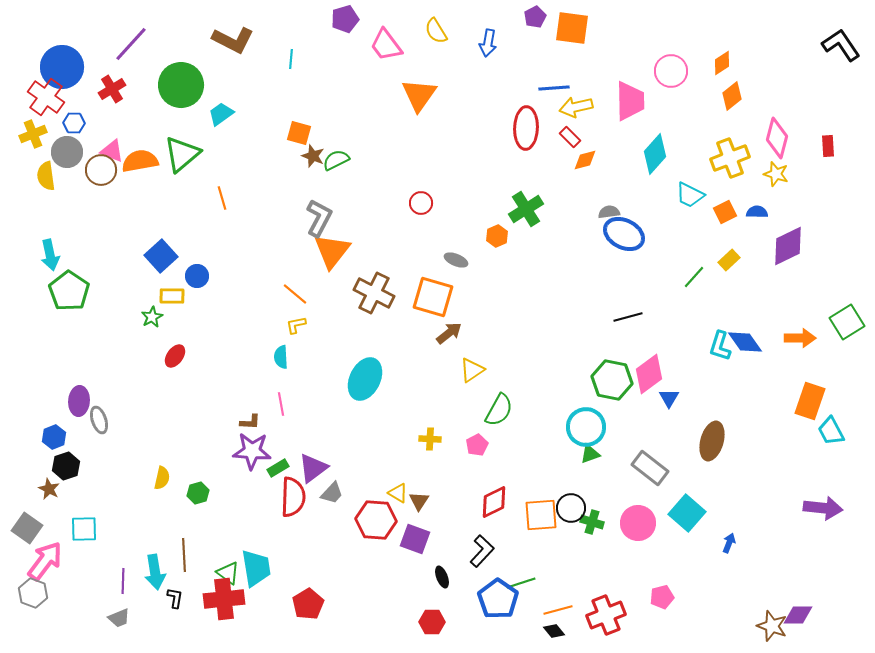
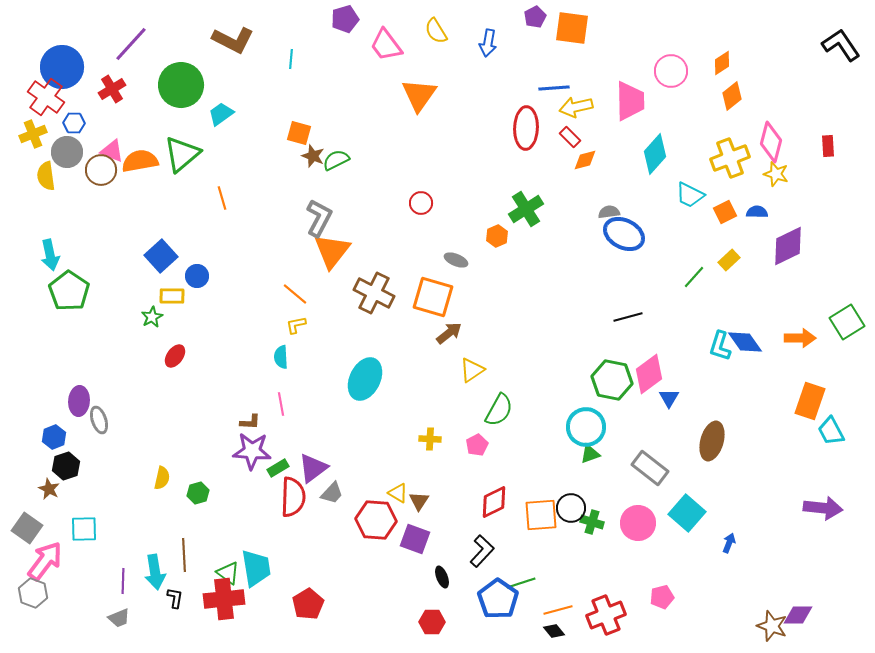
pink diamond at (777, 138): moved 6 px left, 4 px down
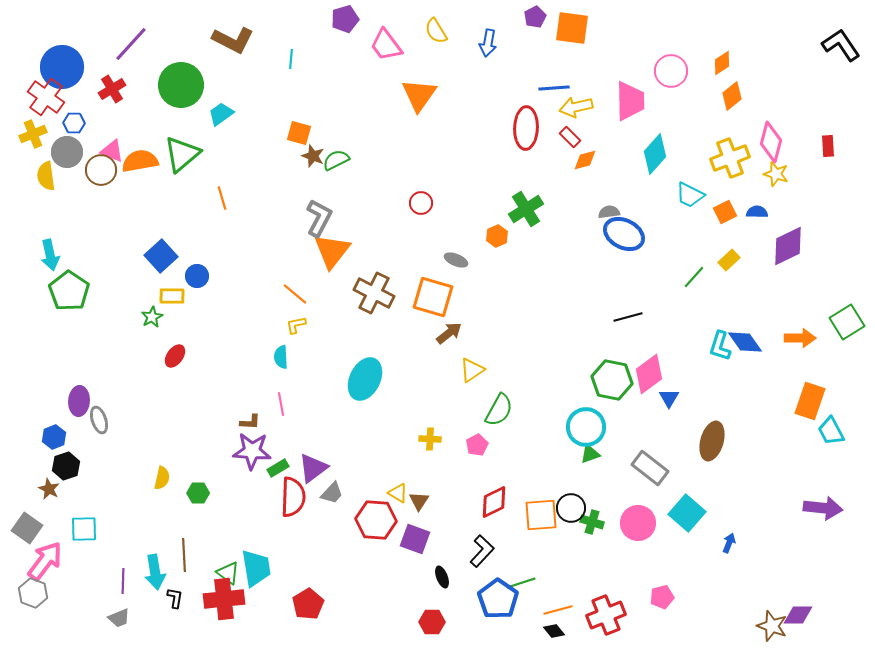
green hexagon at (198, 493): rotated 15 degrees clockwise
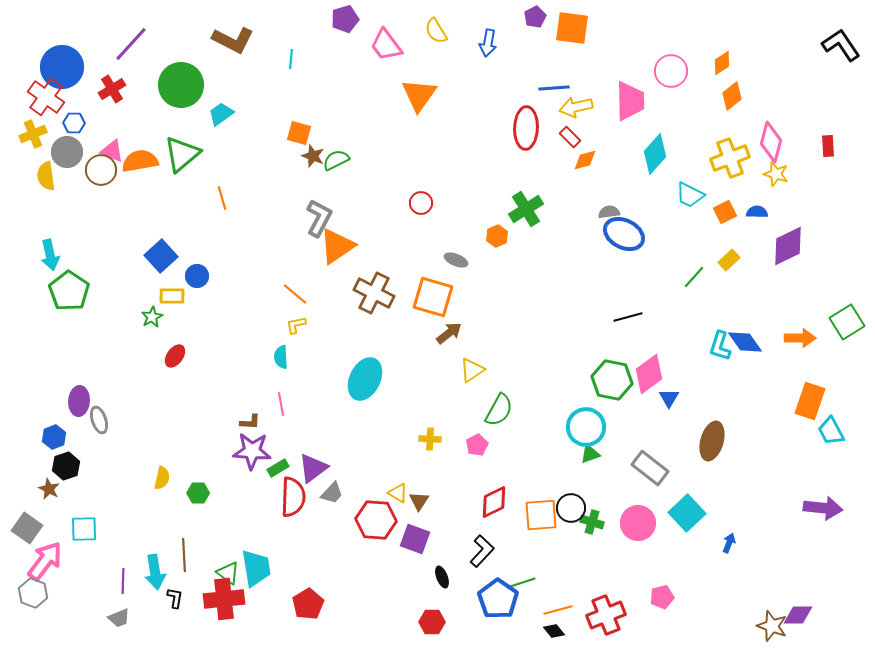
orange triangle at (332, 251): moved 5 px right, 5 px up; rotated 18 degrees clockwise
cyan square at (687, 513): rotated 6 degrees clockwise
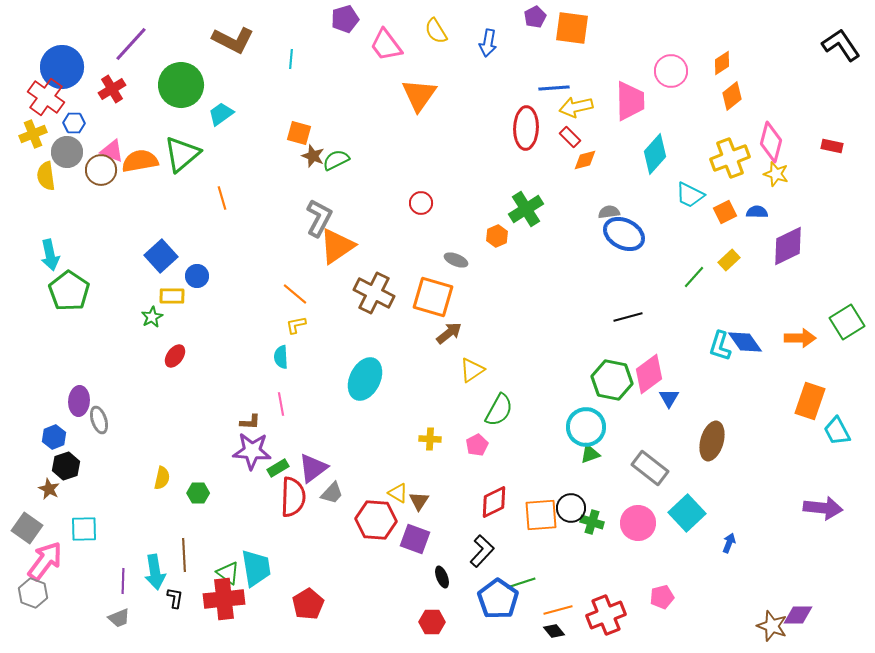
red rectangle at (828, 146): moved 4 px right; rotated 75 degrees counterclockwise
cyan trapezoid at (831, 431): moved 6 px right
